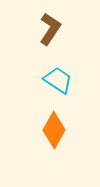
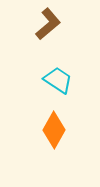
brown L-shape: moved 2 px left, 5 px up; rotated 16 degrees clockwise
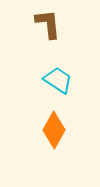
brown L-shape: rotated 56 degrees counterclockwise
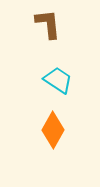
orange diamond: moved 1 px left
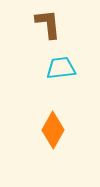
cyan trapezoid: moved 3 px right, 12 px up; rotated 40 degrees counterclockwise
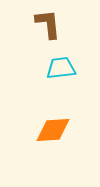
orange diamond: rotated 57 degrees clockwise
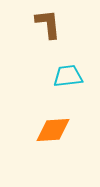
cyan trapezoid: moved 7 px right, 8 px down
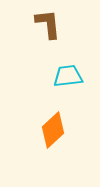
orange diamond: rotated 39 degrees counterclockwise
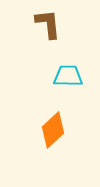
cyan trapezoid: rotated 8 degrees clockwise
